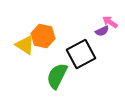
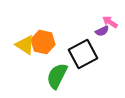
orange hexagon: moved 6 px down
black square: moved 2 px right
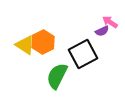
orange hexagon: rotated 20 degrees clockwise
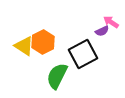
pink arrow: moved 1 px right
yellow triangle: moved 1 px left, 1 px down
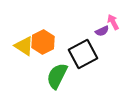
pink arrow: moved 2 px right; rotated 28 degrees clockwise
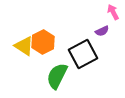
pink arrow: moved 10 px up
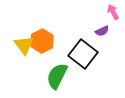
orange hexagon: moved 1 px left, 1 px up
yellow triangle: moved 1 px up; rotated 20 degrees clockwise
black square: rotated 24 degrees counterclockwise
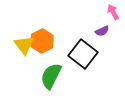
green semicircle: moved 6 px left
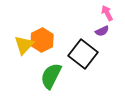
pink arrow: moved 6 px left, 1 px down
orange hexagon: moved 1 px up
yellow triangle: rotated 20 degrees clockwise
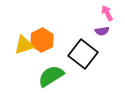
purple semicircle: rotated 16 degrees clockwise
yellow triangle: rotated 30 degrees clockwise
green semicircle: rotated 32 degrees clockwise
